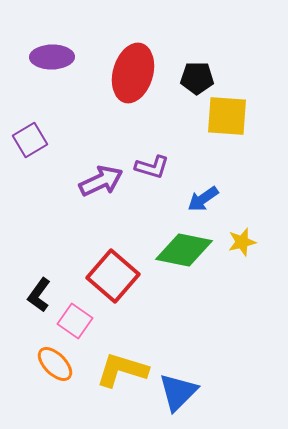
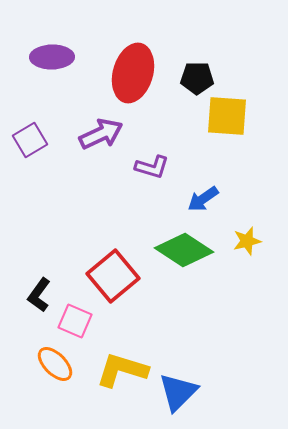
purple arrow: moved 47 px up
yellow star: moved 5 px right, 1 px up
green diamond: rotated 22 degrees clockwise
red square: rotated 9 degrees clockwise
pink square: rotated 12 degrees counterclockwise
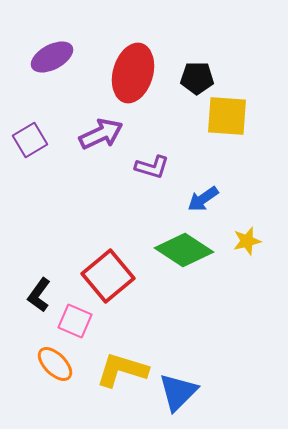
purple ellipse: rotated 27 degrees counterclockwise
red square: moved 5 px left
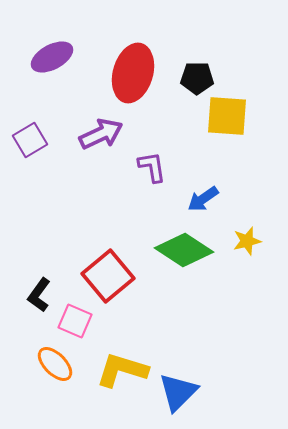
purple L-shape: rotated 116 degrees counterclockwise
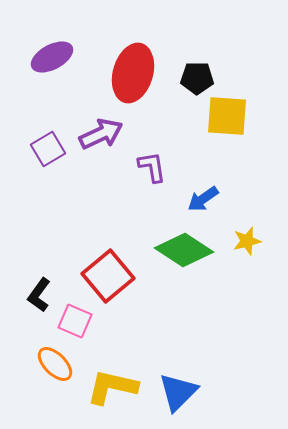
purple square: moved 18 px right, 9 px down
yellow L-shape: moved 10 px left, 17 px down; rotated 4 degrees counterclockwise
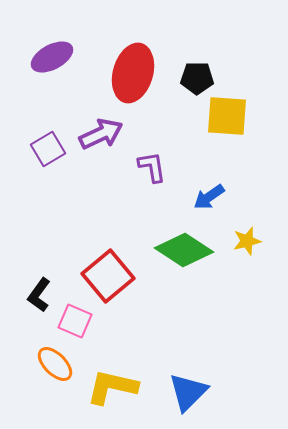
blue arrow: moved 6 px right, 2 px up
blue triangle: moved 10 px right
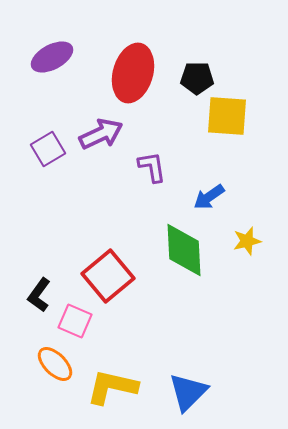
green diamond: rotated 54 degrees clockwise
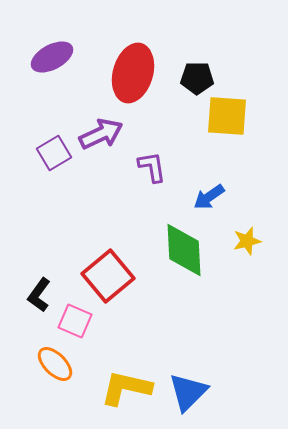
purple square: moved 6 px right, 4 px down
yellow L-shape: moved 14 px right, 1 px down
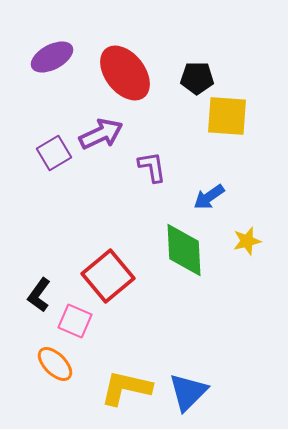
red ellipse: moved 8 px left; rotated 54 degrees counterclockwise
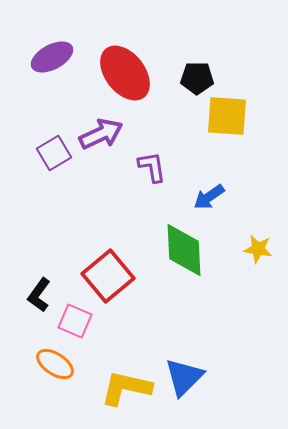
yellow star: moved 11 px right, 8 px down; rotated 24 degrees clockwise
orange ellipse: rotated 12 degrees counterclockwise
blue triangle: moved 4 px left, 15 px up
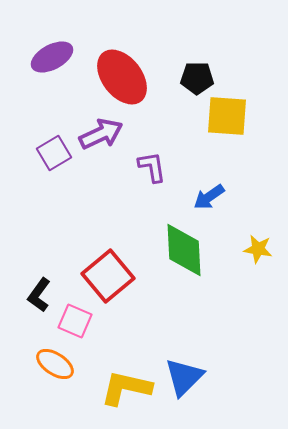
red ellipse: moved 3 px left, 4 px down
